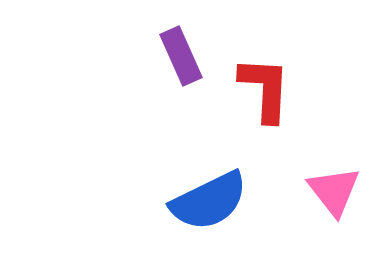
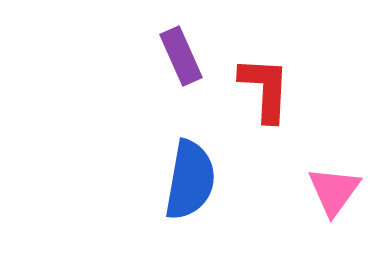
pink triangle: rotated 14 degrees clockwise
blue semicircle: moved 19 px left, 21 px up; rotated 54 degrees counterclockwise
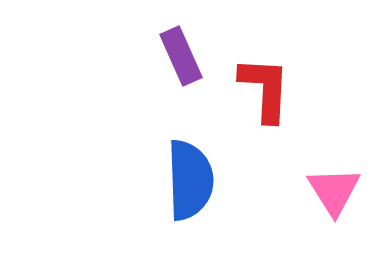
blue semicircle: rotated 12 degrees counterclockwise
pink triangle: rotated 8 degrees counterclockwise
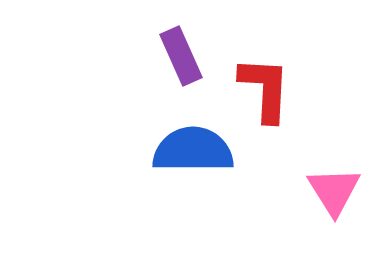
blue semicircle: moved 3 px right, 30 px up; rotated 88 degrees counterclockwise
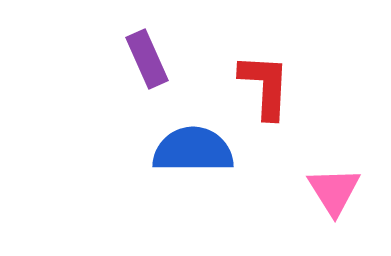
purple rectangle: moved 34 px left, 3 px down
red L-shape: moved 3 px up
